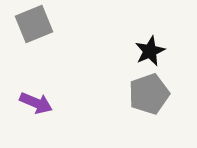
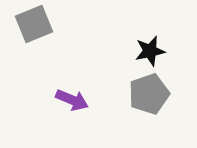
black star: rotated 12 degrees clockwise
purple arrow: moved 36 px right, 3 px up
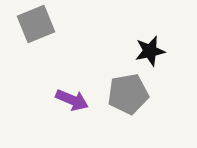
gray square: moved 2 px right
gray pentagon: moved 21 px left; rotated 9 degrees clockwise
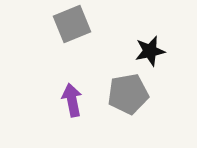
gray square: moved 36 px right
purple arrow: rotated 124 degrees counterclockwise
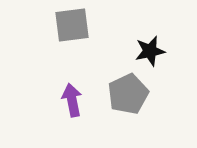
gray square: moved 1 px down; rotated 15 degrees clockwise
gray pentagon: rotated 15 degrees counterclockwise
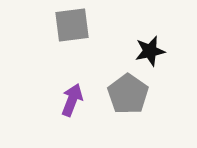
gray pentagon: rotated 12 degrees counterclockwise
purple arrow: rotated 32 degrees clockwise
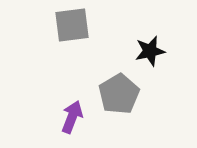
gray pentagon: moved 9 px left; rotated 6 degrees clockwise
purple arrow: moved 17 px down
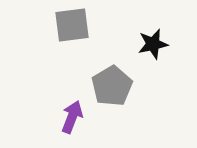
black star: moved 3 px right, 7 px up
gray pentagon: moved 7 px left, 8 px up
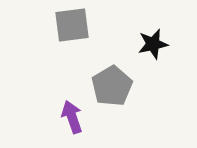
purple arrow: rotated 40 degrees counterclockwise
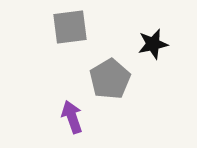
gray square: moved 2 px left, 2 px down
gray pentagon: moved 2 px left, 7 px up
